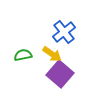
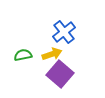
yellow arrow: rotated 54 degrees counterclockwise
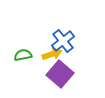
blue cross: moved 1 px left, 9 px down
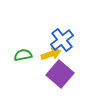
blue cross: moved 1 px left, 1 px up
yellow arrow: moved 1 px left
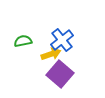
green semicircle: moved 14 px up
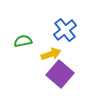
blue cross: moved 3 px right, 10 px up
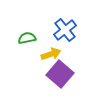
green semicircle: moved 4 px right, 3 px up
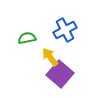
blue cross: rotated 10 degrees clockwise
yellow arrow: moved 1 px left, 3 px down; rotated 108 degrees counterclockwise
